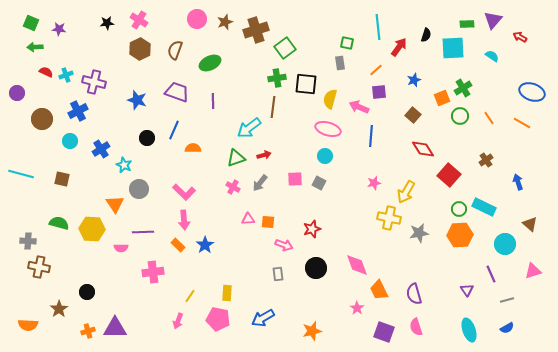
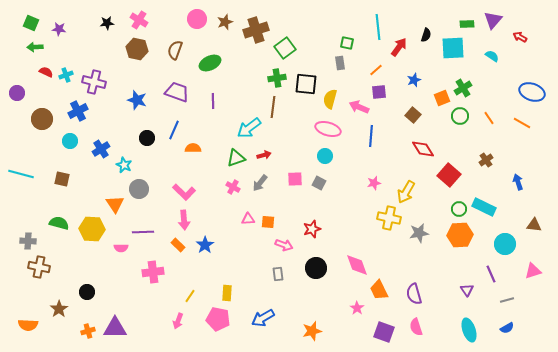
brown hexagon at (140, 49): moved 3 px left; rotated 20 degrees counterclockwise
brown triangle at (530, 224): moved 4 px right, 1 px down; rotated 35 degrees counterclockwise
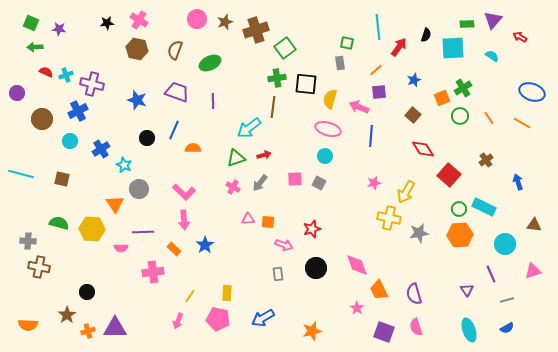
purple cross at (94, 82): moved 2 px left, 2 px down
orange rectangle at (178, 245): moved 4 px left, 4 px down
brown star at (59, 309): moved 8 px right, 6 px down
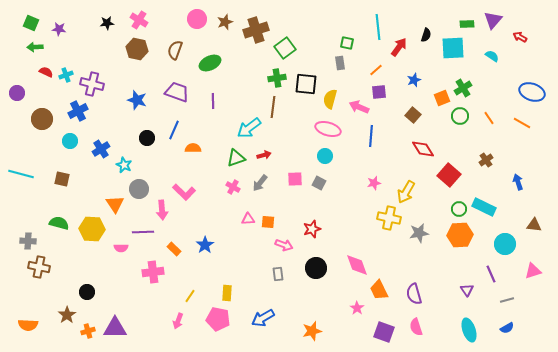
pink arrow at (184, 220): moved 22 px left, 10 px up
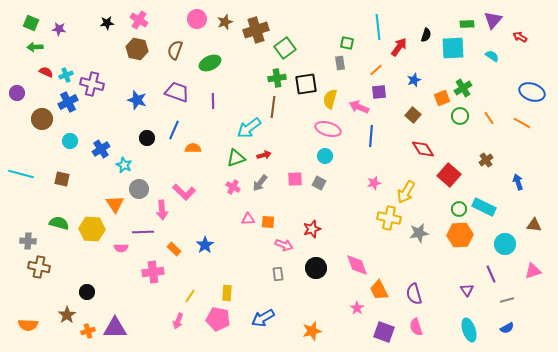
black square at (306, 84): rotated 15 degrees counterclockwise
blue cross at (78, 111): moved 10 px left, 9 px up
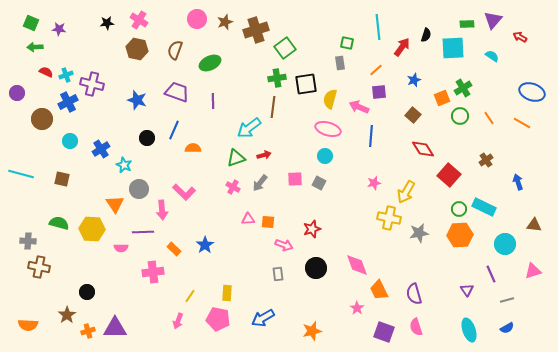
red arrow at (399, 47): moved 3 px right
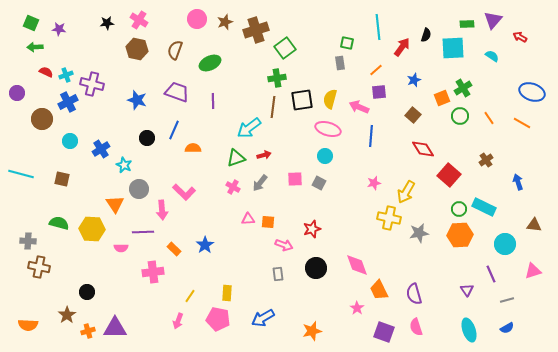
black square at (306, 84): moved 4 px left, 16 px down
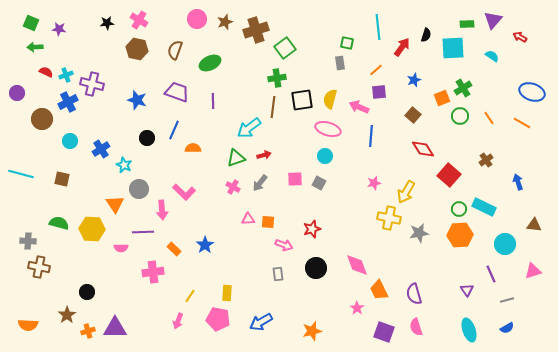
blue arrow at (263, 318): moved 2 px left, 4 px down
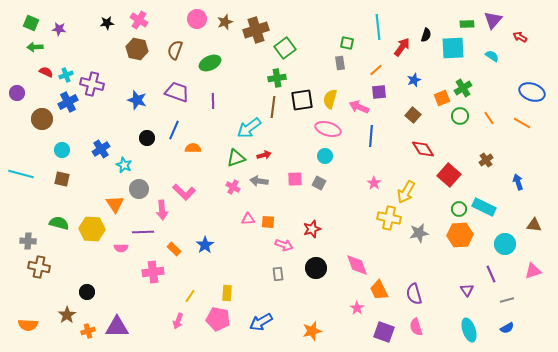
cyan circle at (70, 141): moved 8 px left, 9 px down
gray arrow at (260, 183): moved 1 px left, 2 px up; rotated 60 degrees clockwise
pink star at (374, 183): rotated 24 degrees counterclockwise
purple triangle at (115, 328): moved 2 px right, 1 px up
